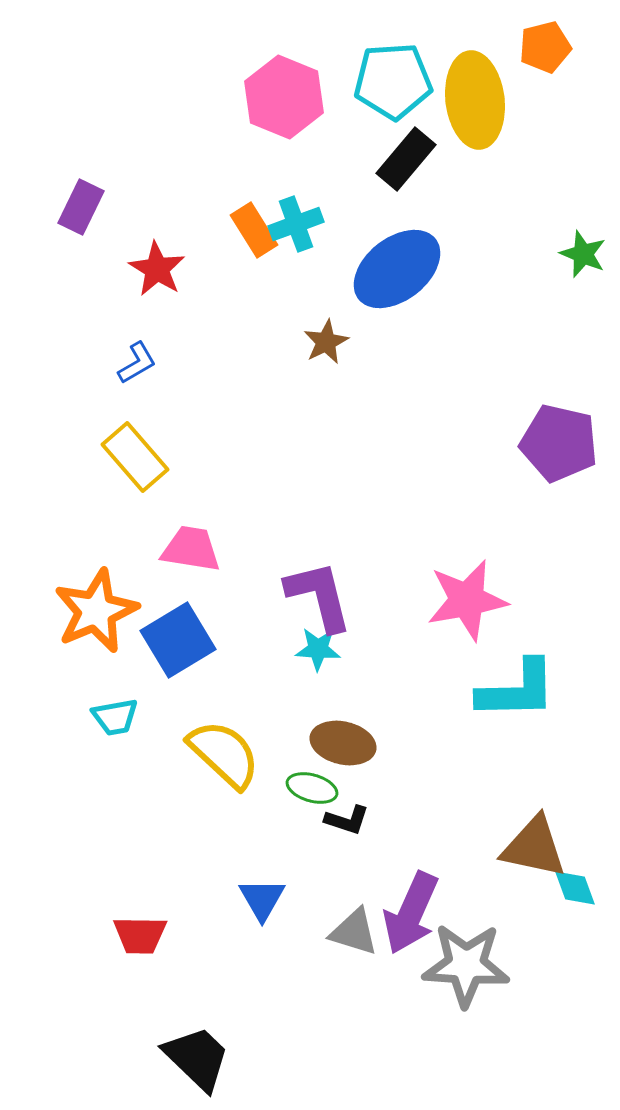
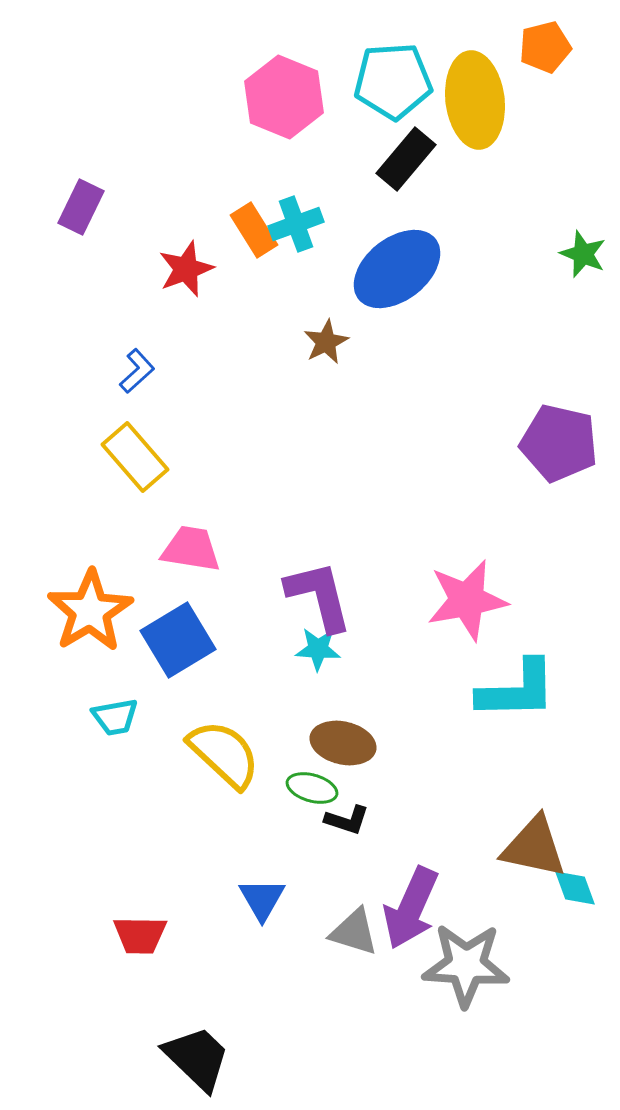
red star: moved 29 px right; rotated 20 degrees clockwise
blue L-shape: moved 8 px down; rotated 12 degrees counterclockwise
orange star: moved 6 px left; rotated 8 degrees counterclockwise
purple arrow: moved 5 px up
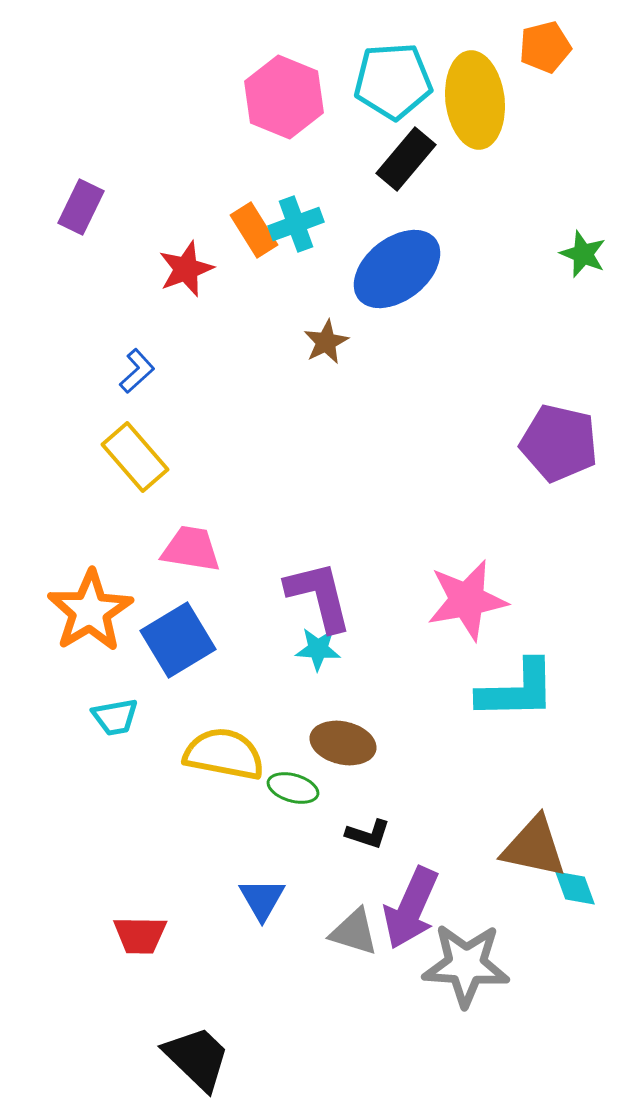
yellow semicircle: rotated 32 degrees counterclockwise
green ellipse: moved 19 px left
black L-shape: moved 21 px right, 14 px down
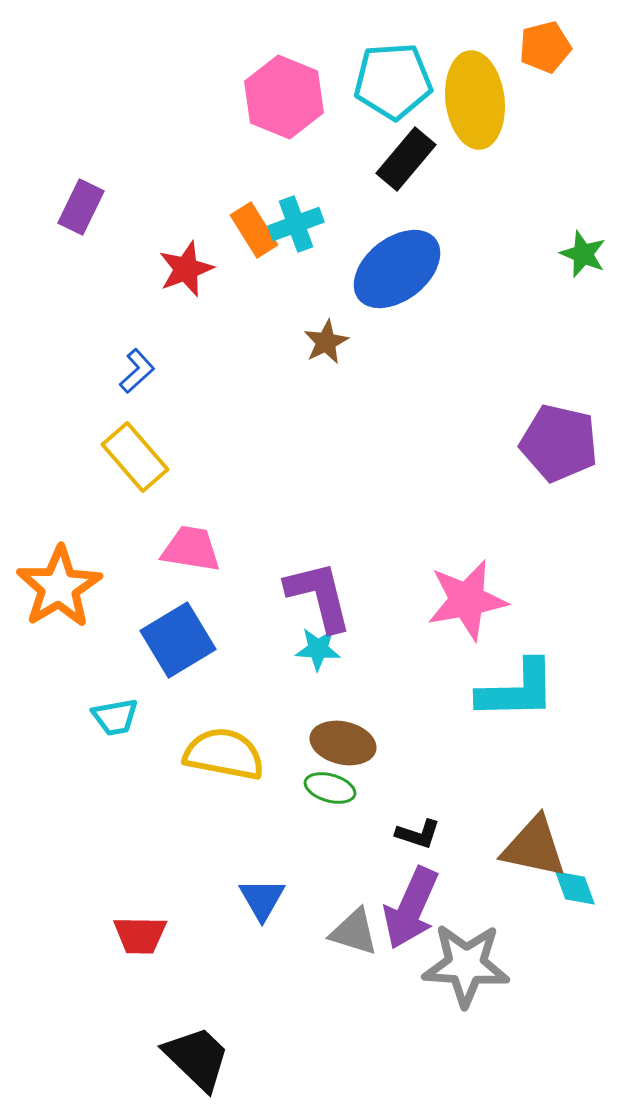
orange star: moved 31 px left, 24 px up
green ellipse: moved 37 px right
black L-shape: moved 50 px right
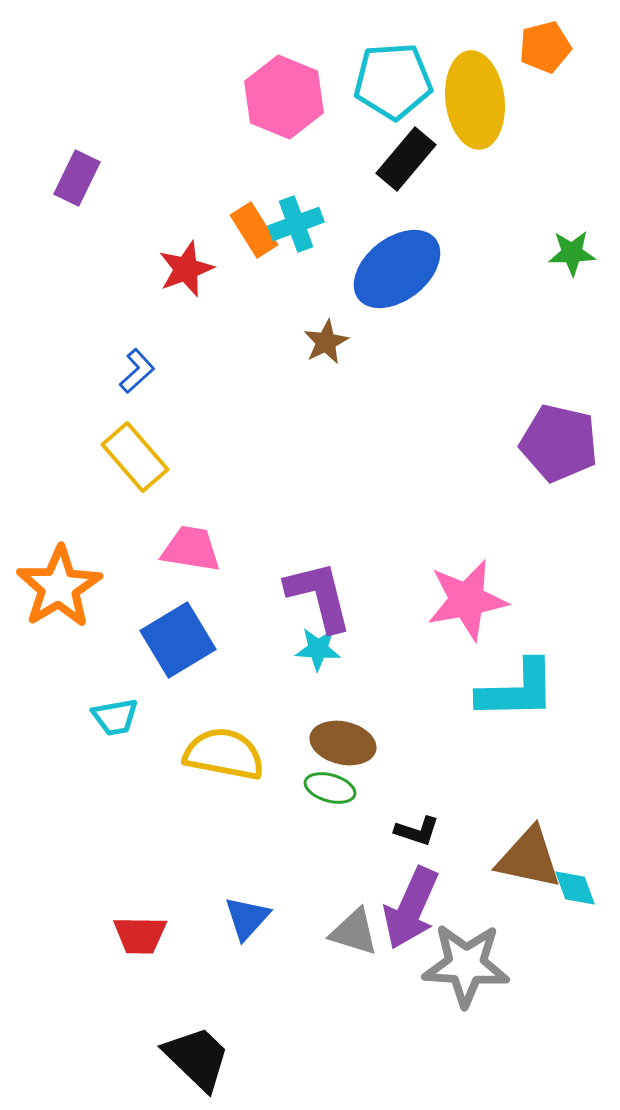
purple rectangle: moved 4 px left, 29 px up
green star: moved 11 px left, 1 px up; rotated 24 degrees counterclockwise
black L-shape: moved 1 px left, 3 px up
brown triangle: moved 5 px left, 11 px down
blue triangle: moved 15 px left, 19 px down; rotated 12 degrees clockwise
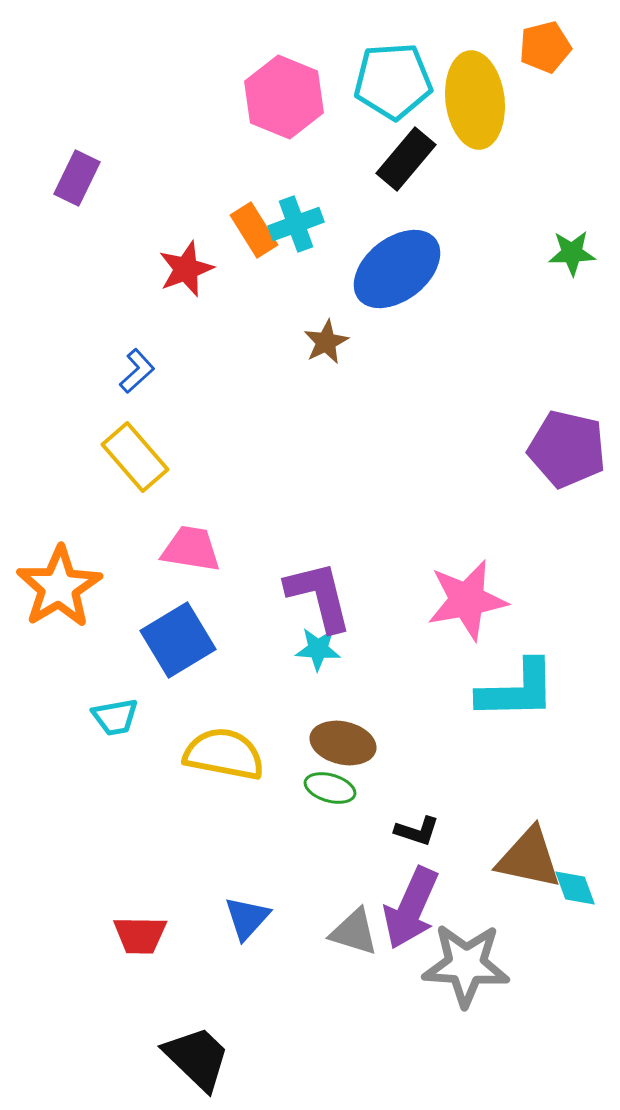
purple pentagon: moved 8 px right, 6 px down
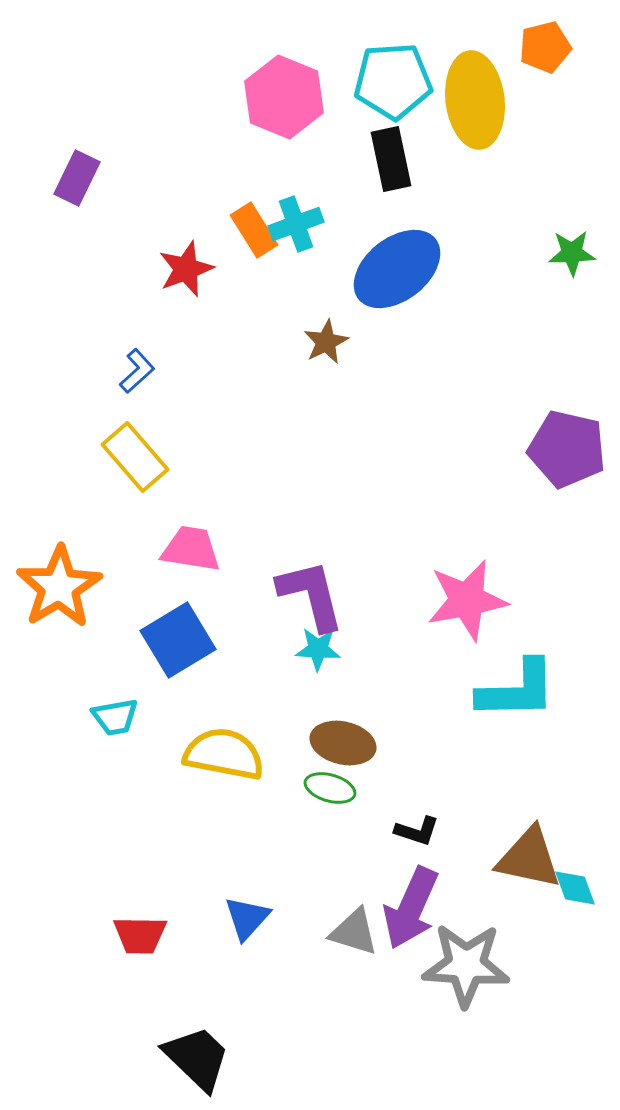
black rectangle: moved 15 px left; rotated 52 degrees counterclockwise
purple L-shape: moved 8 px left, 1 px up
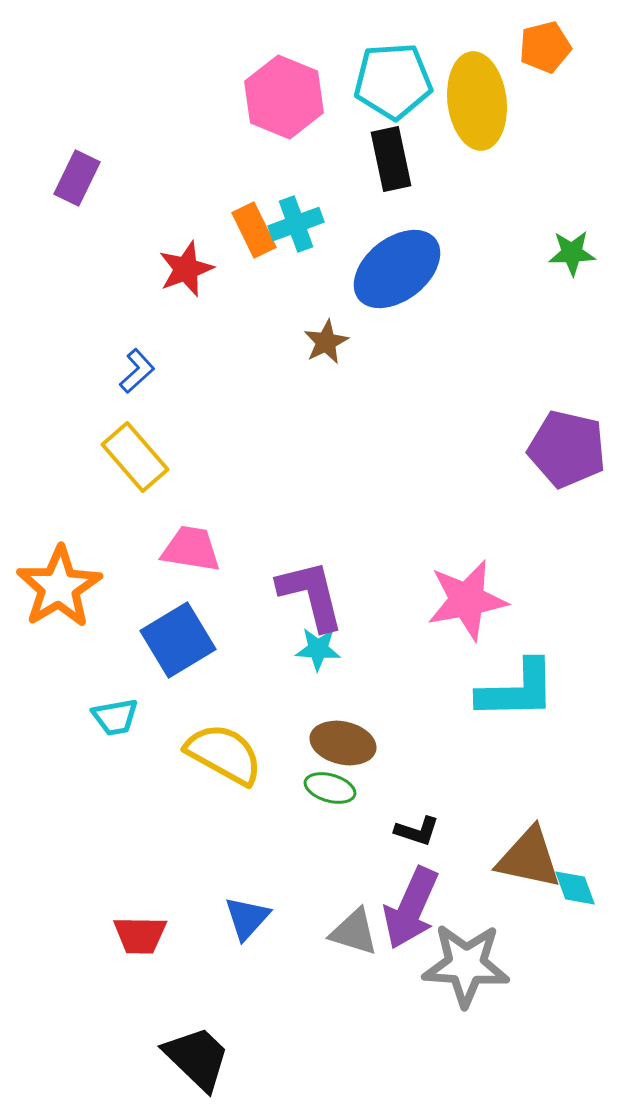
yellow ellipse: moved 2 px right, 1 px down
orange rectangle: rotated 6 degrees clockwise
yellow semicircle: rotated 18 degrees clockwise
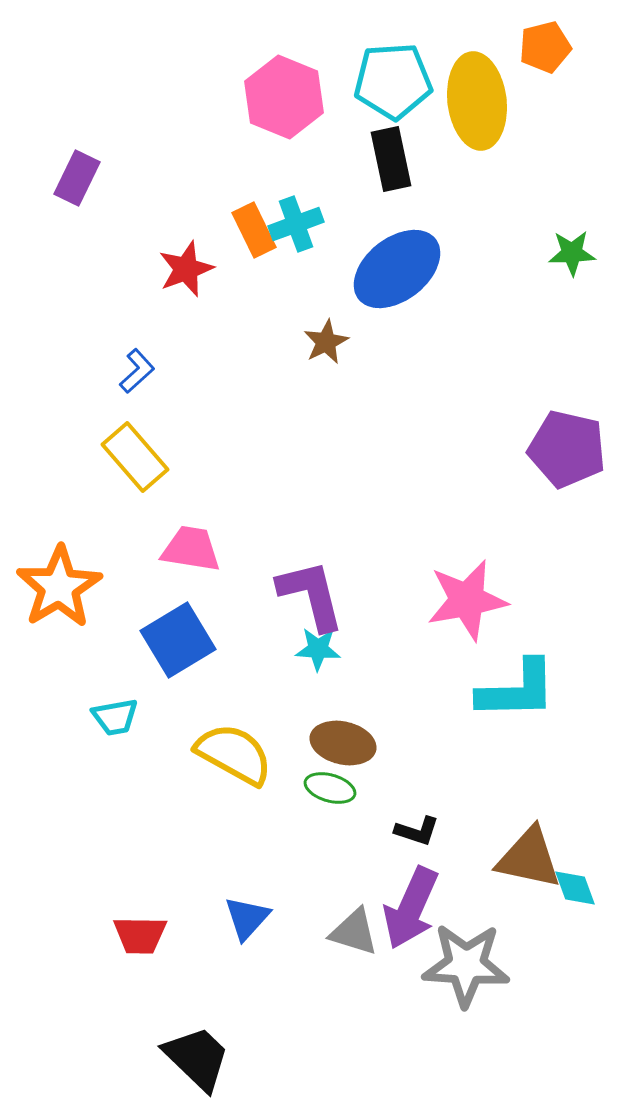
yellow semicircle: moved 10 px right
